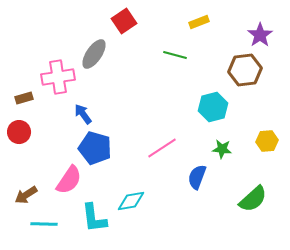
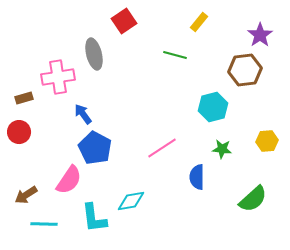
yellow rectangle: rotated 30 degrees counterclockwise
gray ellipse: rotated 48 degrees counterclockwise
blue pentagon: rotated 12 degrees clockwise
blue semicircle: rotated 20 degrees counterclockwise
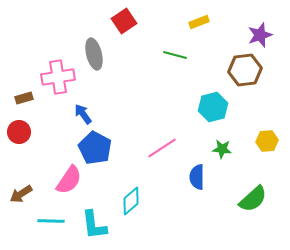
yellow rectangle: rotated 30 degrees clockwise
purple star: rotated 15 degrees clockwise
brown arrow: moved 5 px left, 1 px up
cyan diamond: rotated 32 degrees counterclockwise
cyan L-shape: moved 7 px down
cyan line: moved 7 px right, 3 px up
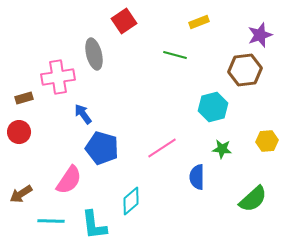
blue pentagon: moved 7 px right; rotated 12 degrees counterclockwise
